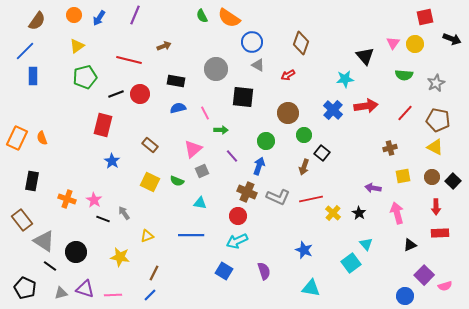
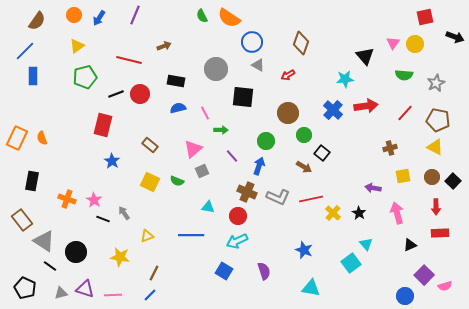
black arrow at (452, 39): moved 3 px right, 2 px up
brown arrow at (304, 167): rotated 77 degrees counterclockwise
cyan triangle at (200, 203): moved 8 px right, 4 px down
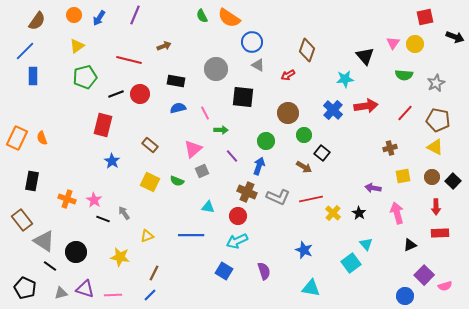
brown diamond at (301, 43): moved 6 px right, 7 px down
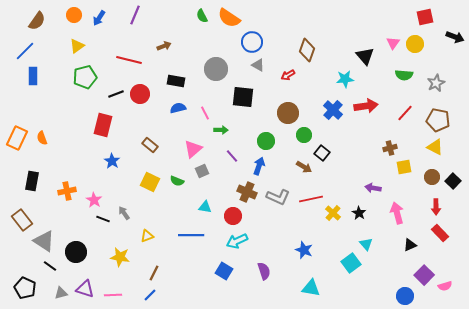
yellow square at (403, 176): moved 1 px right, 9 px up
orange cross at (67, 199): moved 8 px up; rotated 30 degrees counterclockwise
cyan triangle at (208, 207): moved 3 px left
red circle at (238, 216): moved 5 px left
red rectangle at (440, 233): rotated 48 degrees clockwise
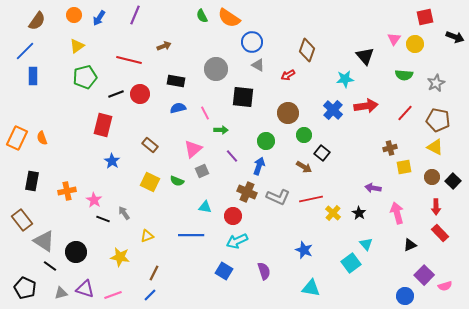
pink triangle at (393, 43): moved 1 px right, 4 px up
pink line at (113, 295): rotated 18 degrees counterclockwise
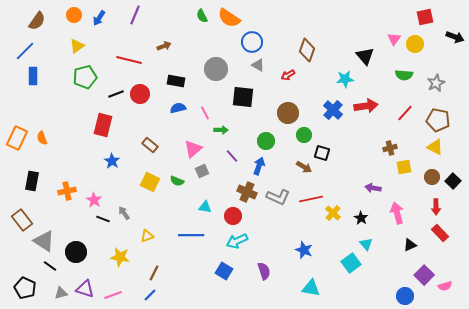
black square at (322, 153): rotated 21 degrees counterclockwise
black star at (359, 213): moved 2 px right, 5 px down
